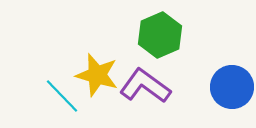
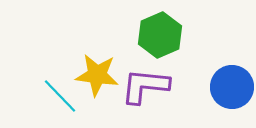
yellow star: rotated 9 degrees counterclockwise
purple L-shape: rotated 30 degrees counterclockwise
cyan line: moved 2 px left
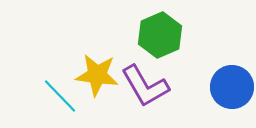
purple L-shape: rotated 126 degrees counterclockwise
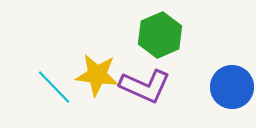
purple L-shape: rotated 36 degrees counterclockwise
cyan line: moved 6 px left, 9 px up
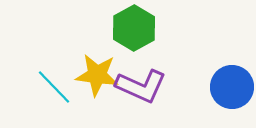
green hexagon: moved 26 px left, 7 px up; rotated 6 degrees counterclockwise
purple L-shape: moved 4 px left
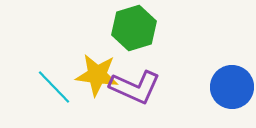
green hexagon: rotated 12 degrees clockwise
purple L-shape: moved 6 px left, 1 px down
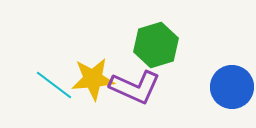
green hexagon: moved 22 px right, 17 px down
yellow star: moved 4 px left, 4 px down; rotated 12 degrees counterclockwise
cyan line: moved 2 px up; rotated 9 degrees counterclockwise
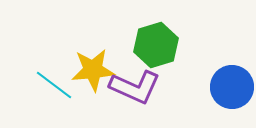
yellow star: moved 9 px up
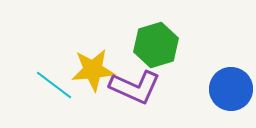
blue circle: moved 1 px left, 2 px down
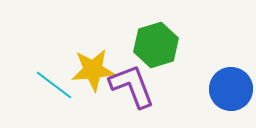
purple L-shape: moved 3 px left, 1 px up; rotated 135 degrees counterclockwise
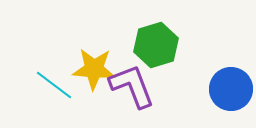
yellow star: moved 1 px right, 1 px up; rotated 9 degrees clockwise
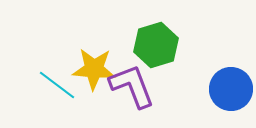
cyan line: moved 3 px right
